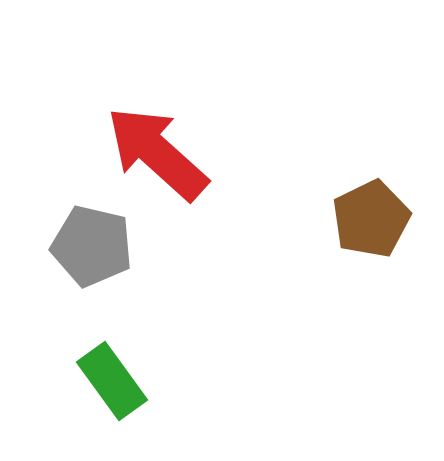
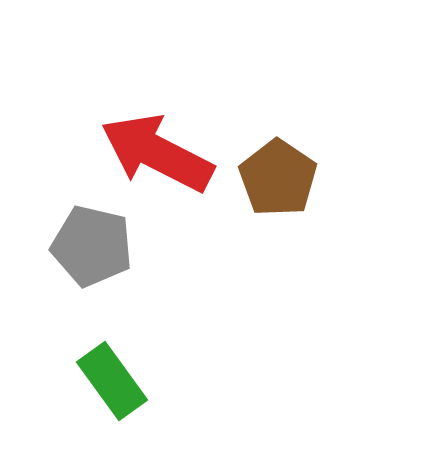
red arrow: rotated 15 degrees counterclockwise
brown pentagon: moved 93 px left, 41 px up; rotated 12 degrees counterclockwise
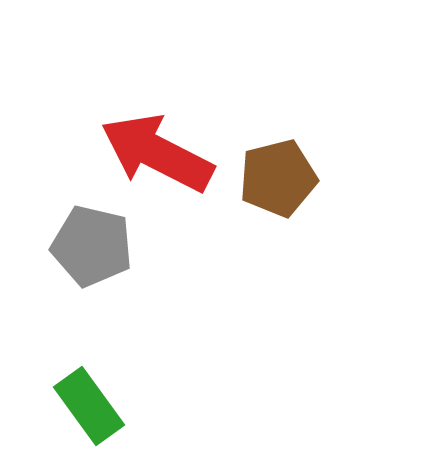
brown pentagon: rotated 24 degrees clockwise
green rectangle: moved 23 px left, 25 px down
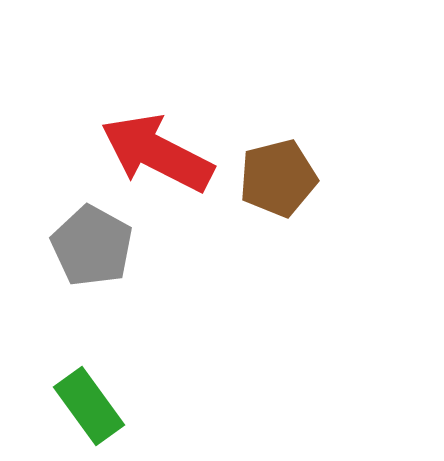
gray pentagon: rotated 16 degrees clockwise
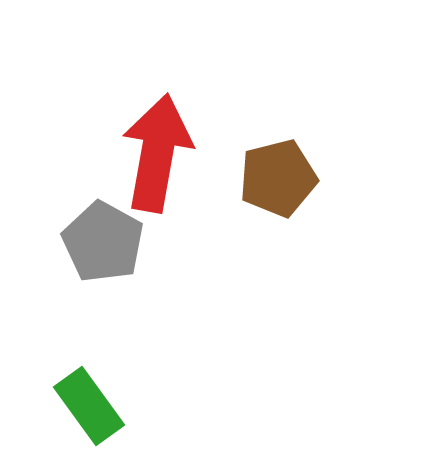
red arrow: rotated 73 degrees clockwise
gray pentagon: moved 11 px right, 4 px up
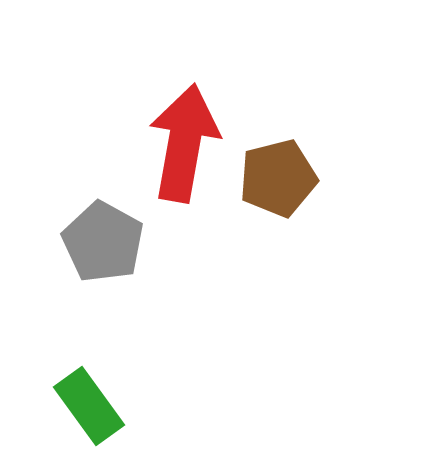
red arrow: moved 27 px right, 10 px up
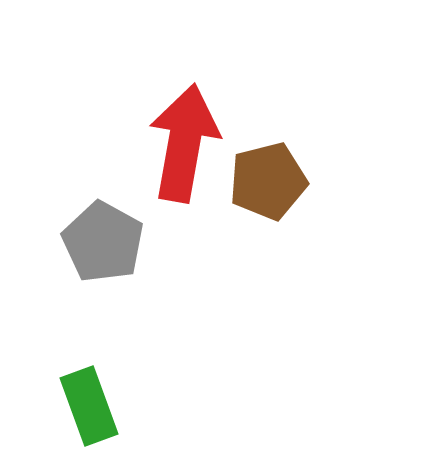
brown pentagon: moved 10 px left, 3 px down
green rectangle: rotated 16 degrees clockwise
